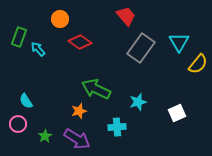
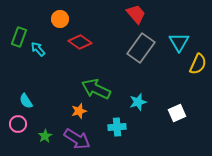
red trapezoid: moved 10 px right, 2 px up
yellow semicircle: rotated 15 degrees counterclockwise
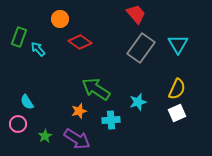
cyan triangle: moved 1 px left, 2 px down
yellow semicircle: moved 21 px left, 25 px down
green arrow: rotated 8 degrees clockwise
cyan semicircle: moved 1 px right, 1 px down
cyan cross: moved 6 px left, 7 px up
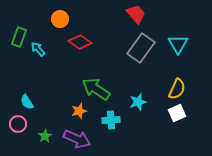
purple arrow: rotated 8 degrees counterclockwise
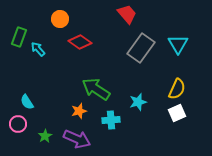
red trapezoid: moved 9 px left
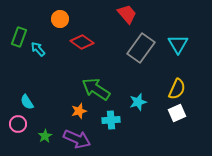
red diamond: moved 2 px right
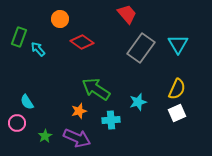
pink circle: moved 1 px left, 1 px up
purple arrow: moved 1 px up
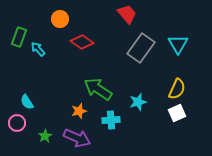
green arrow: moved 2 px right
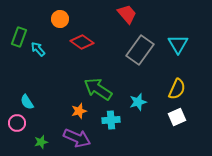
gray rectangle: moved 1 px left, 2 px down
white square: moved 4 px down
green star: moved 4 px left, 6 px down; rotated 16 degrees clockwise
